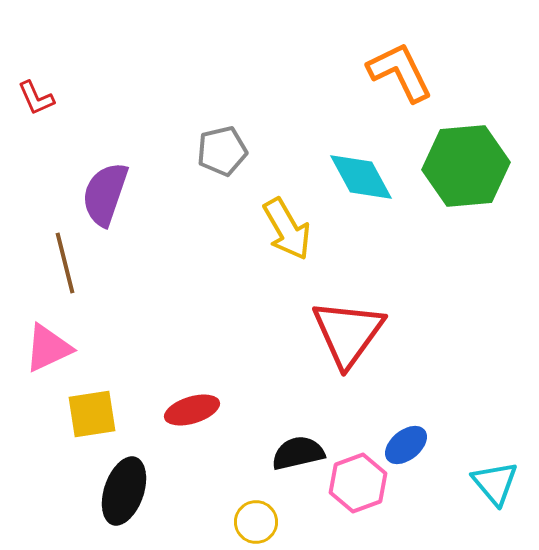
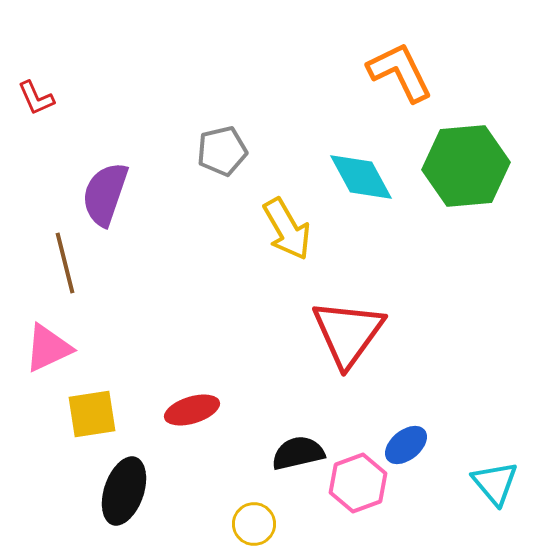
yellow circle: moved 2 px left, 2 px down
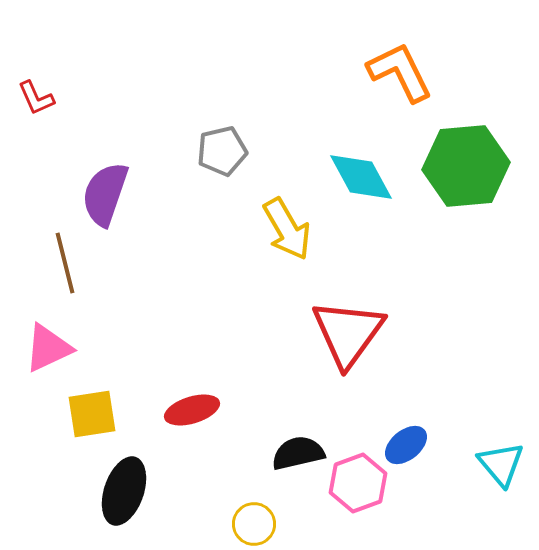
cyan triangle: moved 6 px right, 19 px up
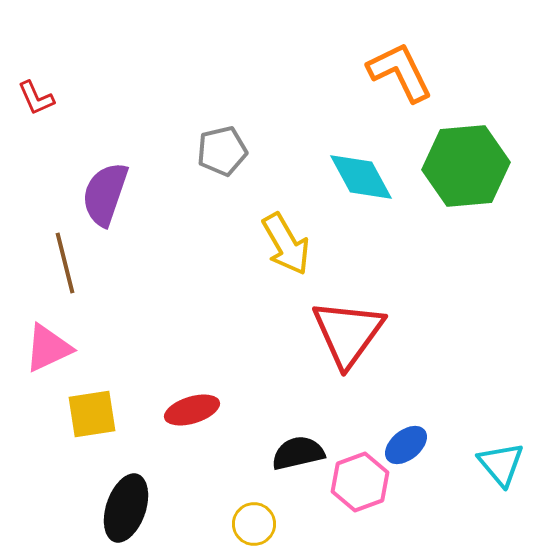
yellow arrow: moved 1 px left, 15 px down
pink hexagon: moved 2 px right, 1 px up
black ellipse: moved 2 px right, 17 px down
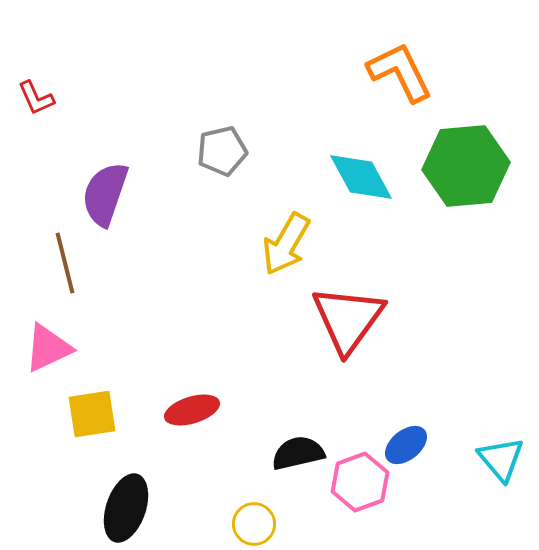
yellow arrow: rotated 60 degrees clockwise
red triangle: moved 14 px up
cyan triangle: moved 5 px up
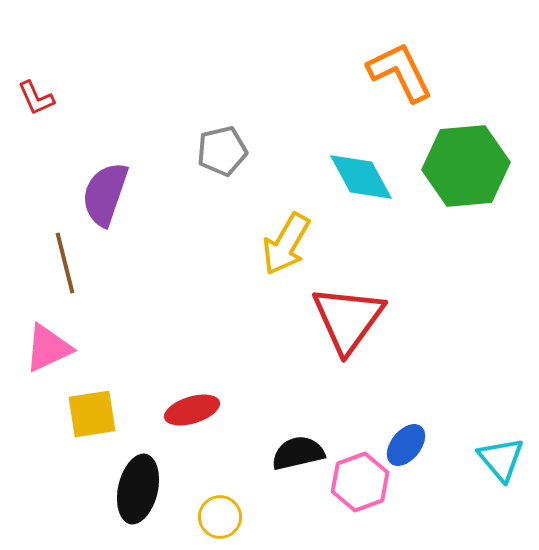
blue ellipse: rotated 12 degrees counterclockwise
black ellipse: moved 12 px right, 19 px up; rotated 6 degrees counterclockwise
yellow circle: moved 34 px left, 7 px up
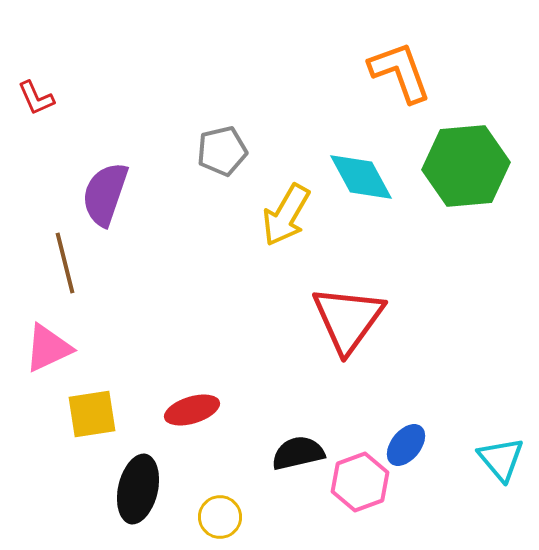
orange L-shape: rotated 6 degrees clockwise
yellow arrow: moved 29 px up
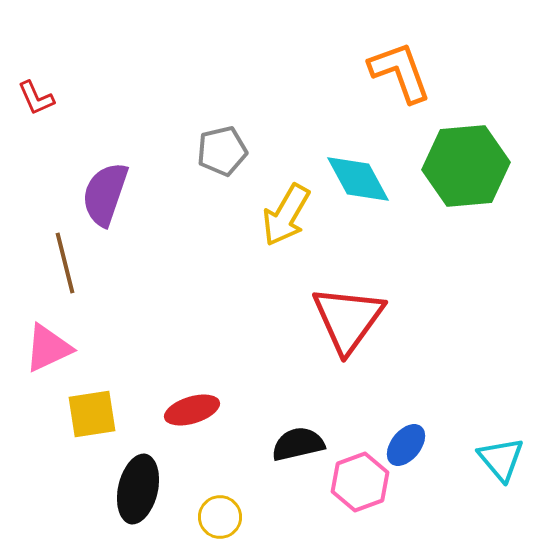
cyan diamond: moved 3 px left, 2 px down
black semicircle: moved 9 px up
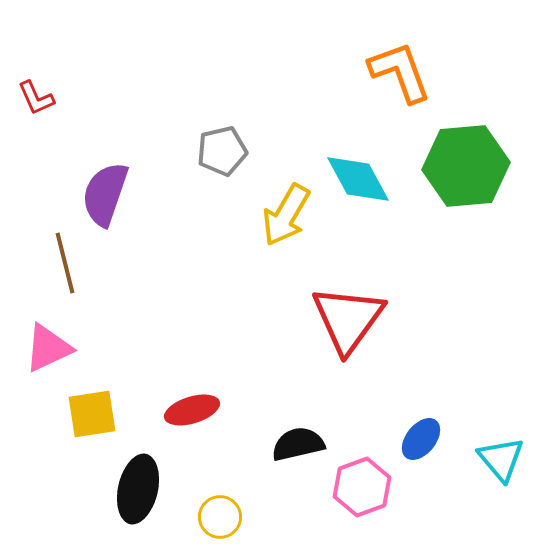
blue ellipse: moved 15 px right, 6 px up
pink hexagon: moved 2 px right, 5 px down
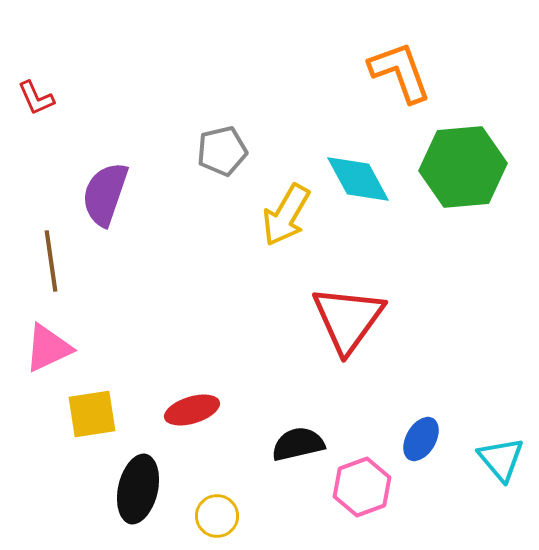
green hexagon: moved 3 px left, 1 px down
brown line: moved 14 px left, 2 px up; rotated 6 degrees clockwise
blue ellipse: rotated 9 degrees counterclockwise
yellow circle: moved 3 px left, 1 px up
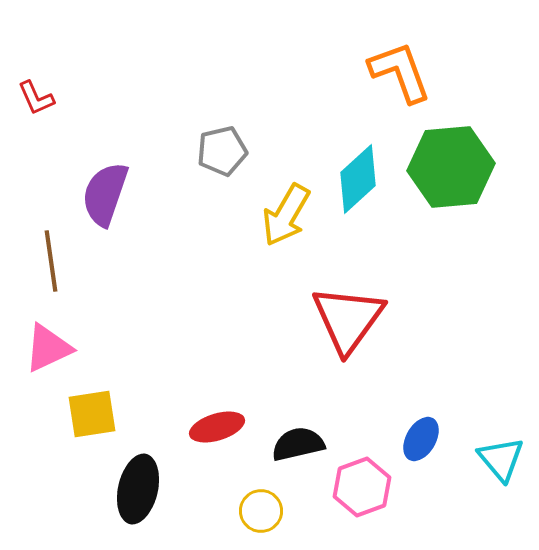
green hexagon: moved 12 px left
cyan diamond: rotated 76 degrees clockwise
red ellipse: moved 25 px right, 17 px down
yellow circle: moved 44 px right, 5 px up
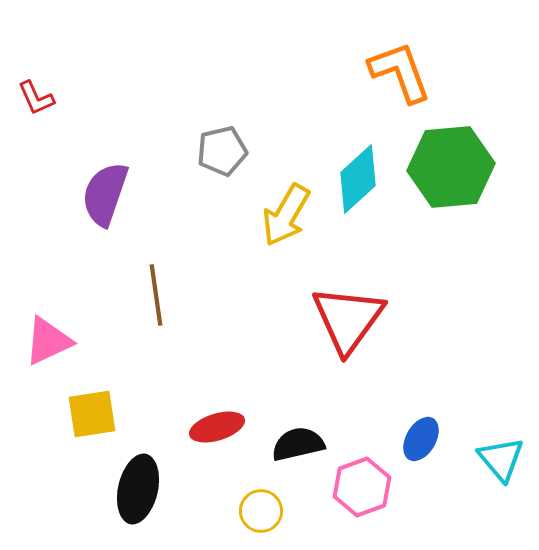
brown line: moved 105 px right, 34 px down
pink triangle: moved 7 px up
